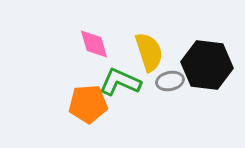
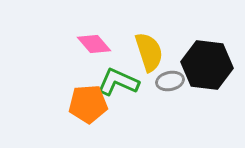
pink diamond: rotated 24 degrees counterclockwise
green L-shape: moved 2 px left
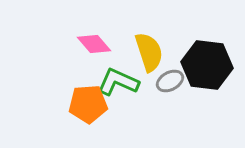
gray ellipse: rotated 16 degrees counterclockwise
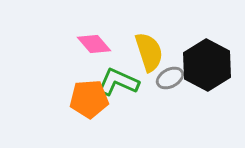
black hexagon: rotated 21 degrees clockwise
gray ellipse: moved 3 px up
orange pentagon: moved 1 px right, 5 px up
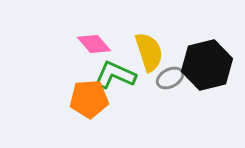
black hexagon: rotated 18 degrees clockwise
green L-shape: moved 3 px left, 7 px up
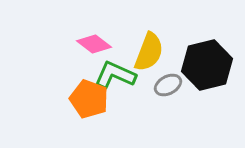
pink diamond: rotated 12 degrees counterclockwise
yellow semicircle: rotated 39 degrees clockwise
gray ellipse: moved 2 px left, 7 px down
orange pentagon: rotated 24 degrees clockwise
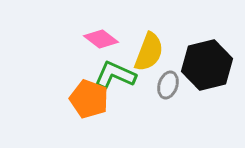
pink diamond: moved 7 px right, 5 px up
gray ellipse: rotated 44 degrees counterclockwise
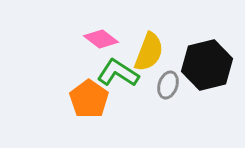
green L-shape: moved 3 px right, 2 px up; rotated 9 degrees clockwise
orange pentagon: rotated 15 degrees clockwise
